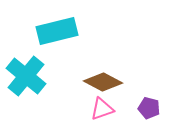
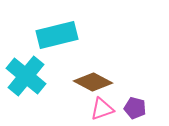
cyan rectangle: moved 4 px down
brown diamond: moved 10 px left
purple pentagon: moved 14 px left
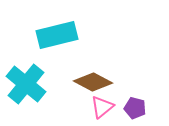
cyan cross: moved 8 px down
pink triangle: moved 2 px up; rotated 20 degrees counterclockwise
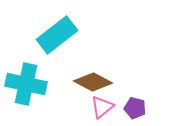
cyan rectangle: rotated 24 degrees counterclockwise
cyan cross: rotated 27 degrees counterclockwise
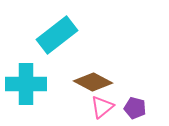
cyan cross: rotated 12 degrees counterclockwise
